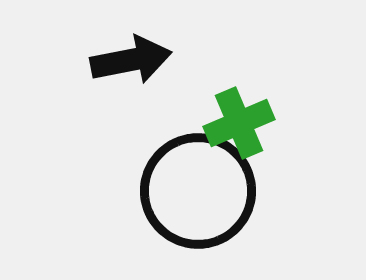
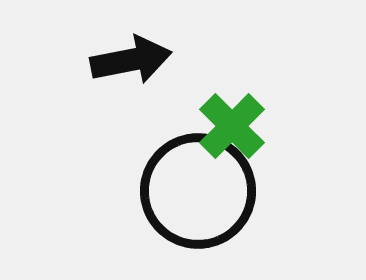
green cross: moved 7 px left, 3 px down; rotated 22 degrees counterclockwise
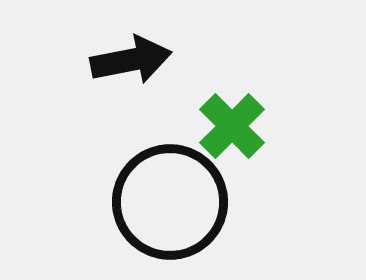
black circle: moved 28 px left, 11 px down
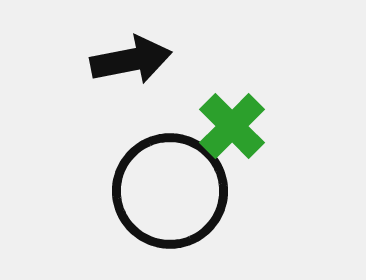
black circle: moved 11 px up
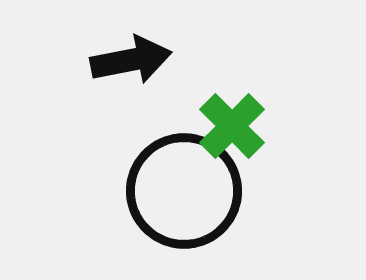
black circle: moved 14 px right
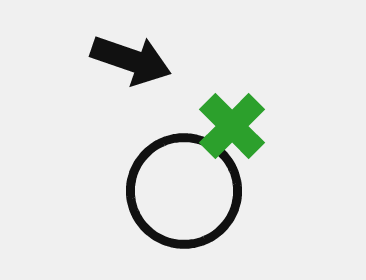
black arrow: rotated 30 degrees clockwise
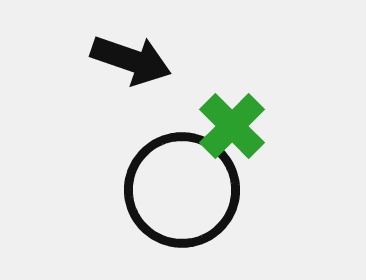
black circle: moved 2 px left, 1 px up
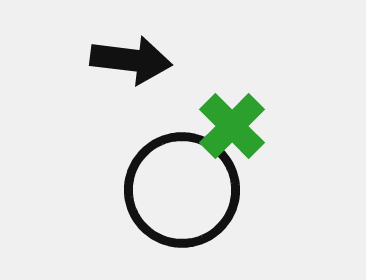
black arrow: rotated 12 degrees counterclockwise
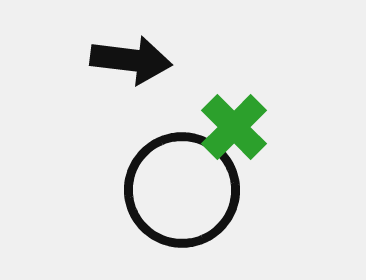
green cross: moved 2 px right, 1 px down
